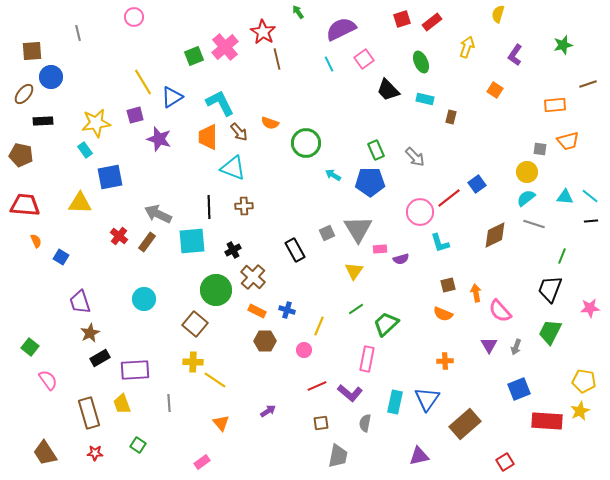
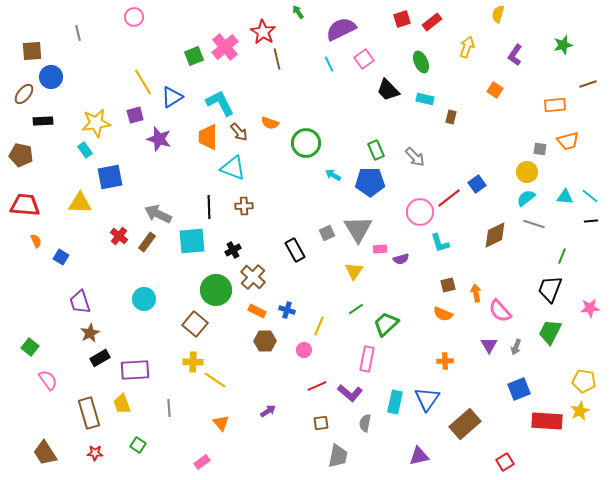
gray line at (169, 403): moved 5 px down
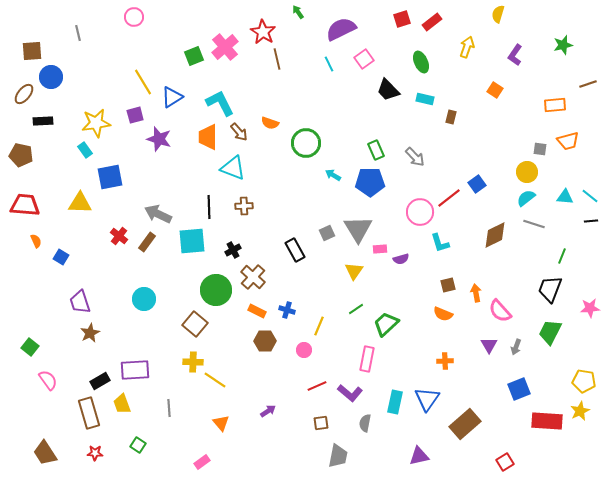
black rectangle at (100, 358): moved 23 px down
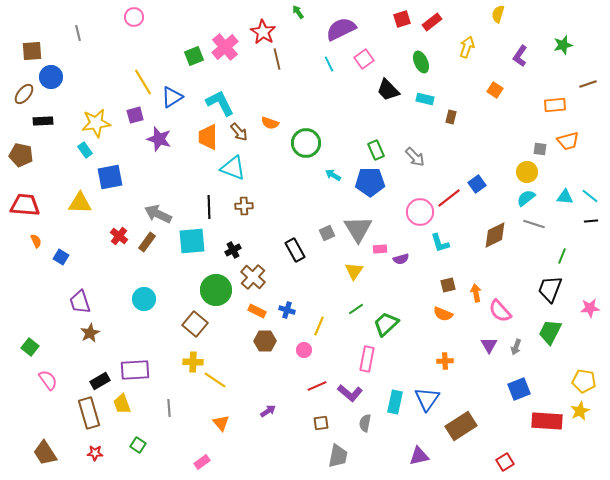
purple L-shape at (515, 55): moved 5 px right, 1 px down
brown rectangle at (465, 424): moved 4 px left, 2 px down; rotated 8 degrees clockwise
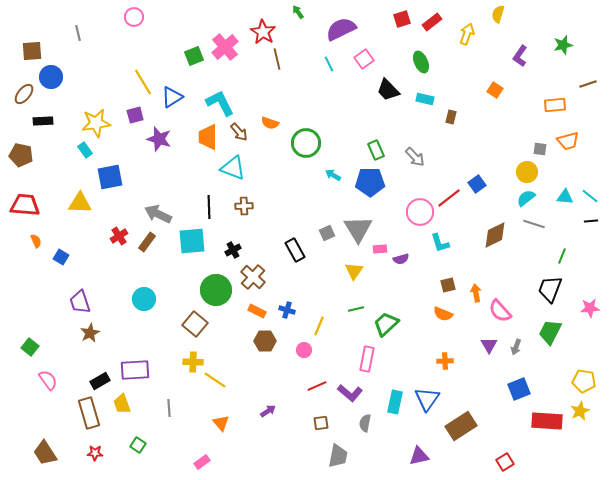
yellow arrow at (467, 47): moved 13 px up
red cross at (119, 236): rotated 18 degrees clockwise
green line at (356, 309): rotated 21 degrees clockwise
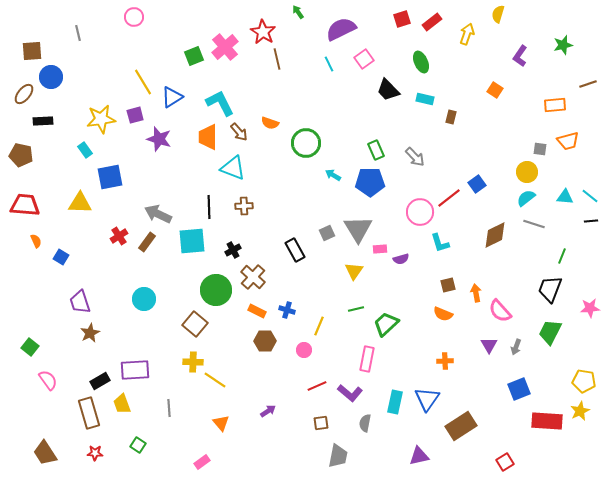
yellow star at (96, 123): moved 5 px right, 4 px up
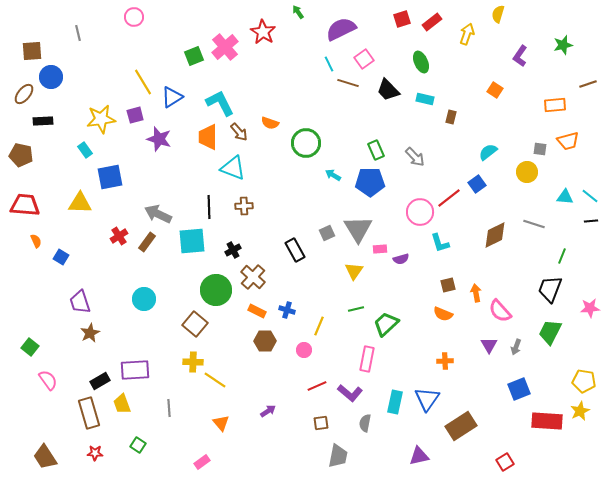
brown line at (277, 59): moved 71 px right, 24 px down; rotated 60 degrees counterclockwise
cyan semicircle at (526, 198): moved 38 px left, 46 px up
brown trapezoid at (45, 453): moved 4 px down
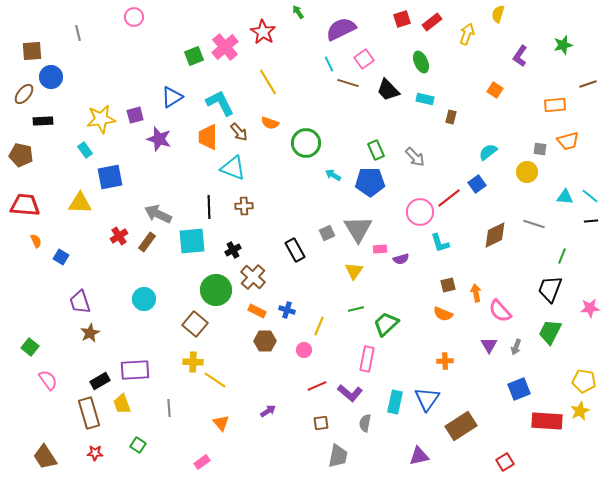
yellow line at (143, 82): moved 125 px right
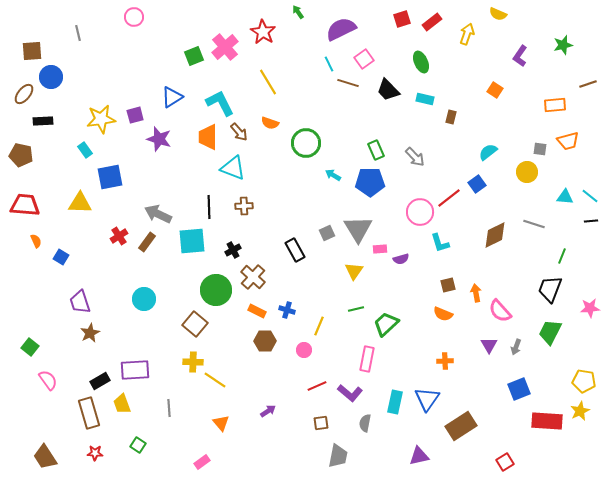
yellow semicircle at (498, 14): rotated 84 degrees counterclockwise
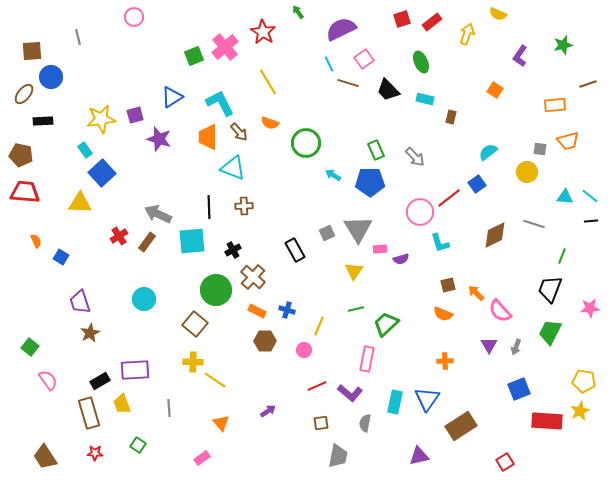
gray line at (78, 33): moved 4 px down
blue square at (110, 177): moved 8 px left, 4 px up; rotated 32 degrees counterclockwise
red trapezoid at (25, 205): moved 13 px up
orange arrow at (476, 293): rotated 36 degrees counterclockwise
pink rectangle at (202, 462): moved 4 px up
